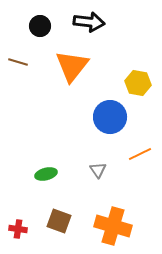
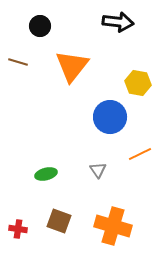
black arrow: moved 29 px right
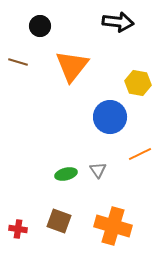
green ellipse: moved 20 px right
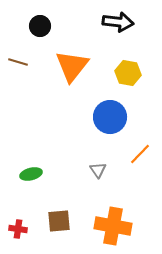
yellow hexagon: moved 10 px left, 10 px up
orange line: rotated 20 degrees counterclockwise
green ellipse: moved 35 px left
brown square: rotated 25 degrees counterclockwise
orange cross: rotated 6 degrees counterclockwise
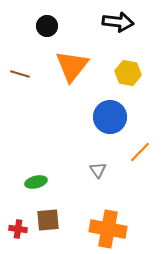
black circle: moved 7 px right
brown line: moved 2 px right, 12 px down
orange line: moved 2 px up
green ellipse: moved 5 px right, 8 px down
brown square: moved 11 px left, 1 px up
orange cross: moved 5 px left, 3 px down
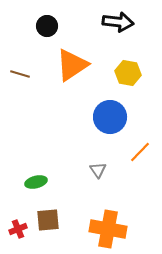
orange triangle: moved 1 px up; rotated 18 degrees clockwise
red cross: rotated 30 degrees counterclockwise
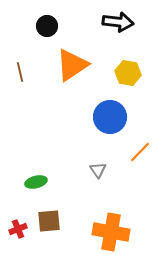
brown line: moved 2 px up; rotated 60 degrees clockwise
brown square: moved 1 px right, 1 px down
orange cross: moved 3 px right, 3 px down
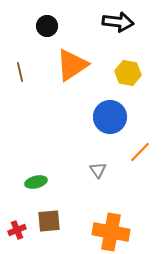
red cross: moved 1 px left, 1 px down
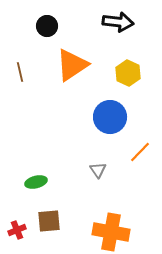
yellow hexagon: rotated 15 degrees clockwise
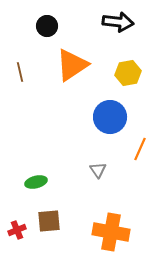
yellow hexagon: rotated 25 degrees clockwise
orange line: moved 3 px up; rotated 20 degrees counterclockwise
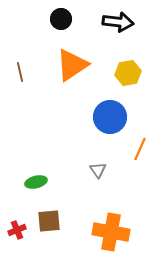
black circle: moved 14 px right, 7 px up
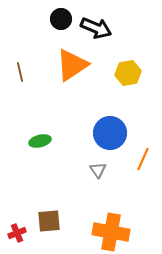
black arrow: moved 22 px left, 6 px down; rotated 16 degrees clockwise
blue circle: moved 16 px down
orange line: moved 3 px right, 10 px down
green ellipse: moved 4 px right, 41 px up
red cross: moved 3 px down
